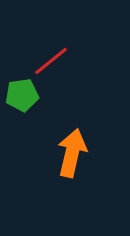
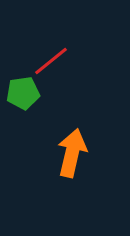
green pentagon: moved 1 px right, 2 px up
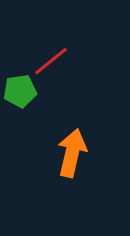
green pentagon: moved 3 px left, 2 px up
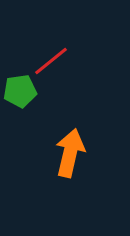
orange arrow: moved 2 px left
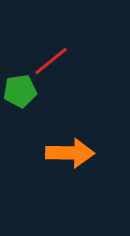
orange arrow: rotated 78 degrees clockwise
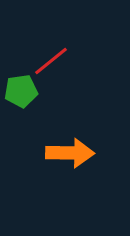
green pentagon: moved 1 px right
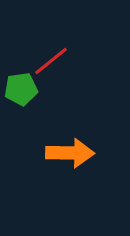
green pentagon: moved 2 px up
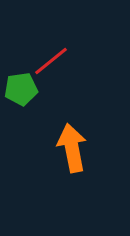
orange arrow: moved 2 px right, 5 px up; rotated 102 degrees counterclockwise
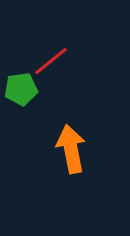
orange arrow: moved 1 px left, 1 px down
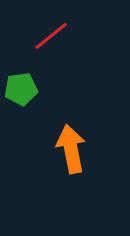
red line: moved 25 px up
